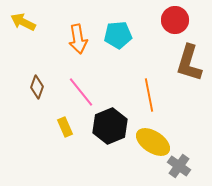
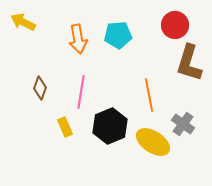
red circle: moved 5 px down
brown diamond: moved 3 px right, 1 px down
pink line: rotated 48 degrees clockwise
gray cross: moved 4 px right, 42 px up
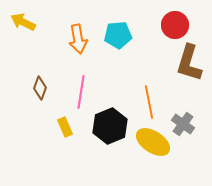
orange line: moved 7 px down
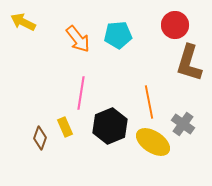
orange arrow: rotated 28 degrees counterclockwise
brown diamond: moved 50 px down
pink line: moved 1 px down
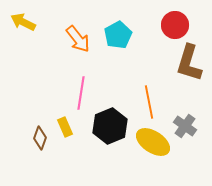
cyan pentagon: rotated 24 degrees counterclockwise
gray cross: moved 2 px right, 2 px down
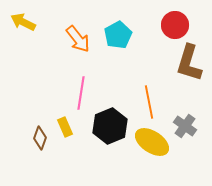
yellow ellipse: moved 1 px left
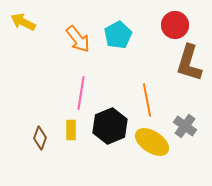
orange line: moved 2 px left, 2 px up
yellow rectangle: moved 6 px right, 3 px down; rotated 24 degrees clockwise
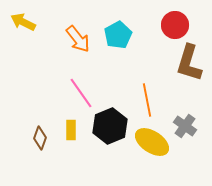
pink line: rotated 44 degrees counterclockwise
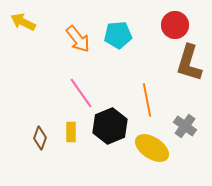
cyan pentagon: rotated 24 degrees clockwise
yellow rectangle: moved 2 px down
yellow ellipse: moved 6 px down
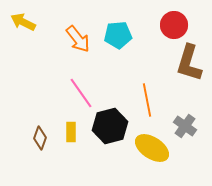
red circle: moved 1 px left
black hexagon: rotated 8 degrees clockwise
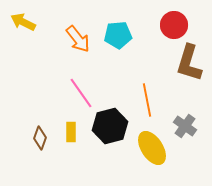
yellow ellipse: rotated 24 degrees clockwise
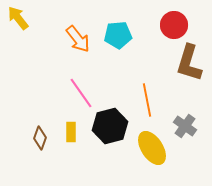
yellow arrow: moved 5 px left, 4 px up; rotated 25 degrees clockwise
